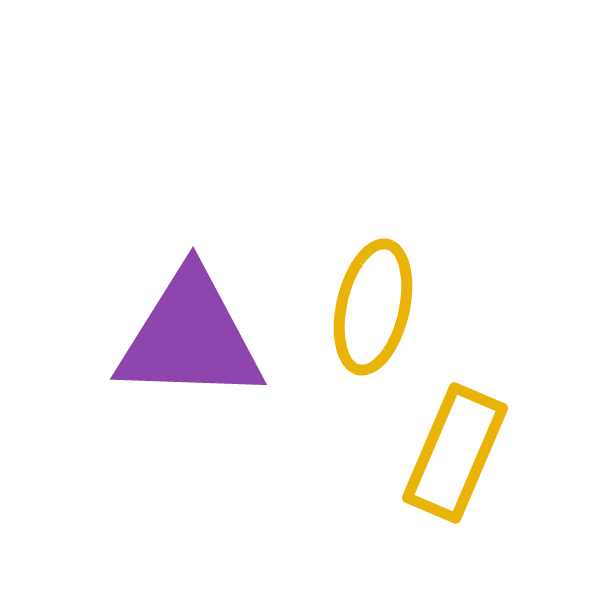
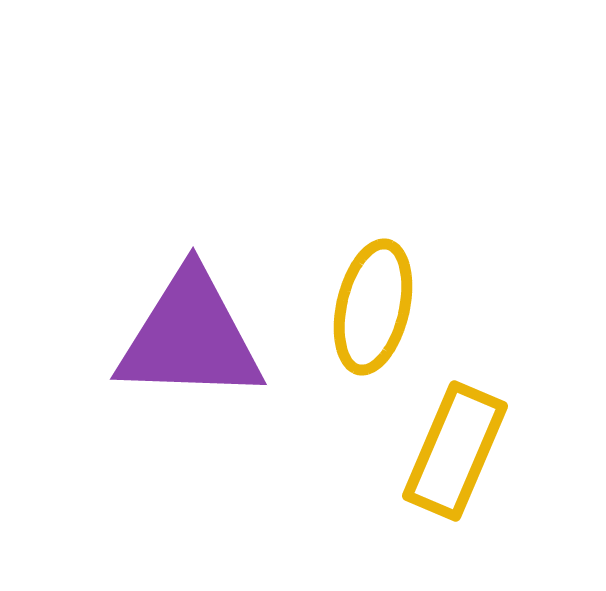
yellow rectangle: moved 2 px up
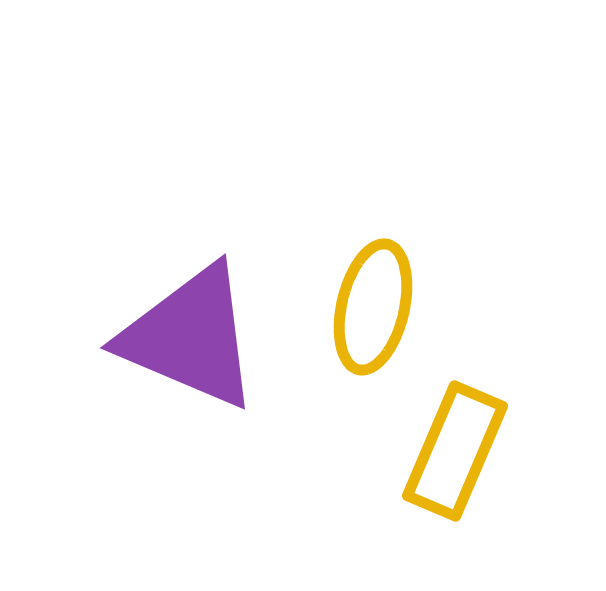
purple triangle: rotated 21 degrees clockwise
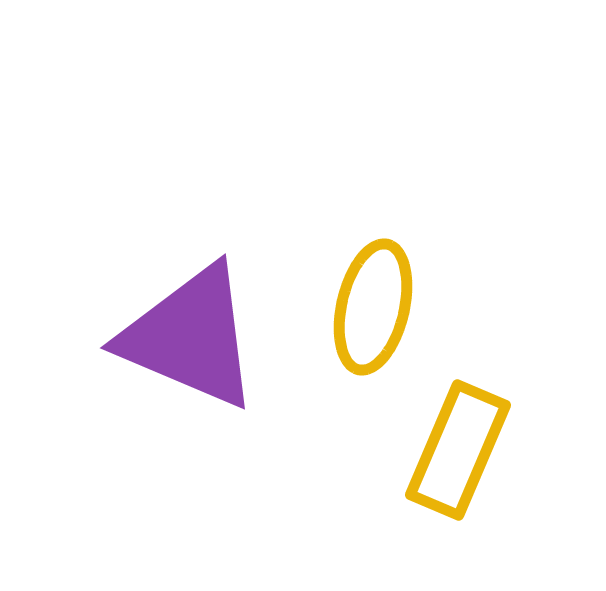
yellow rectangle: moved 3 px right, 1 px up
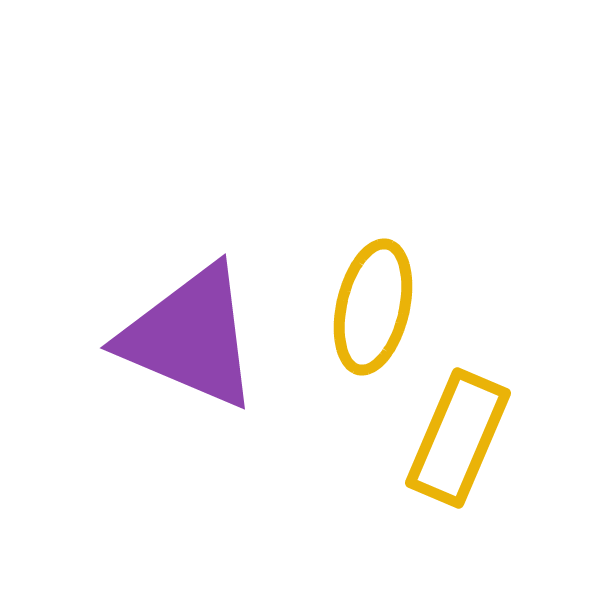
yellow rectangle: moved 12 px up
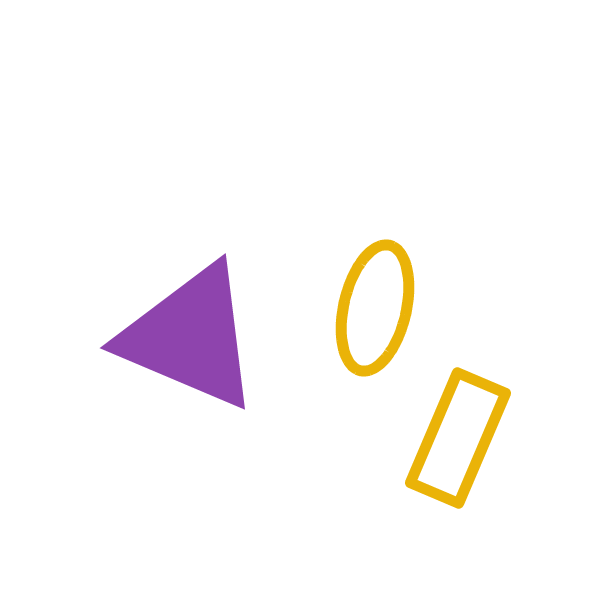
yellow ellipse: moved 2 px right, 1 px down
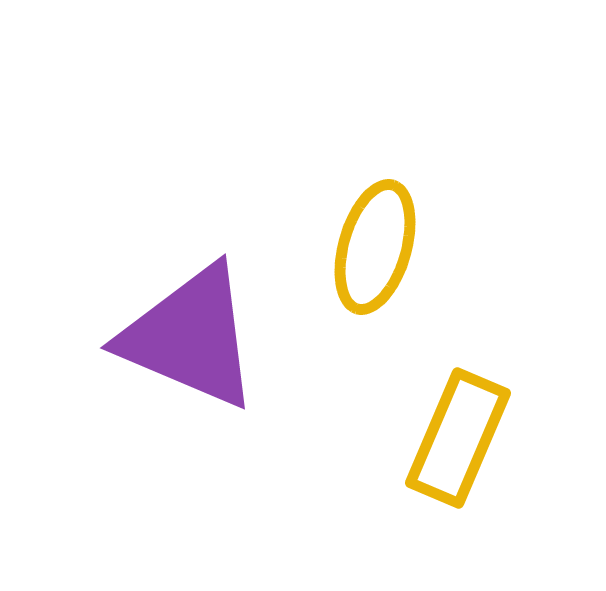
yellow ellipse: moved 61 px up; rotated 3 degrees clockwise
